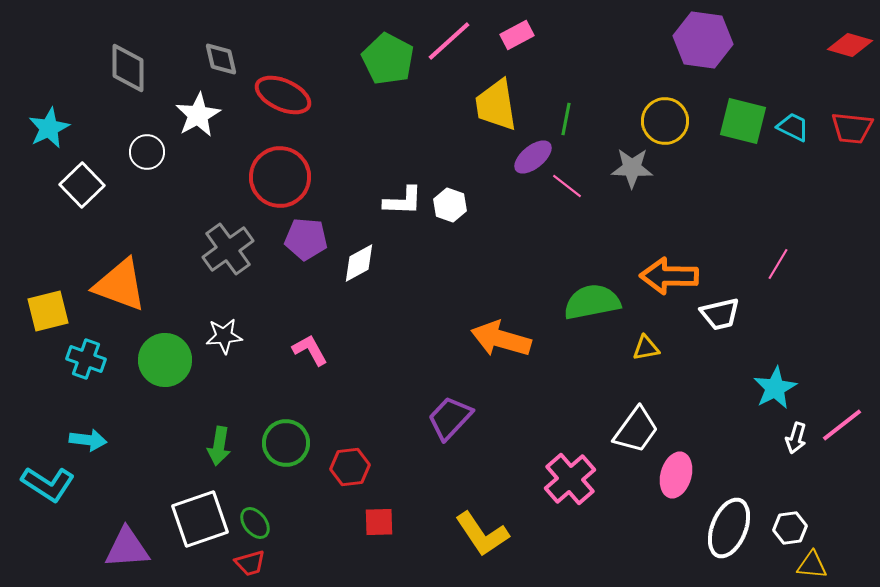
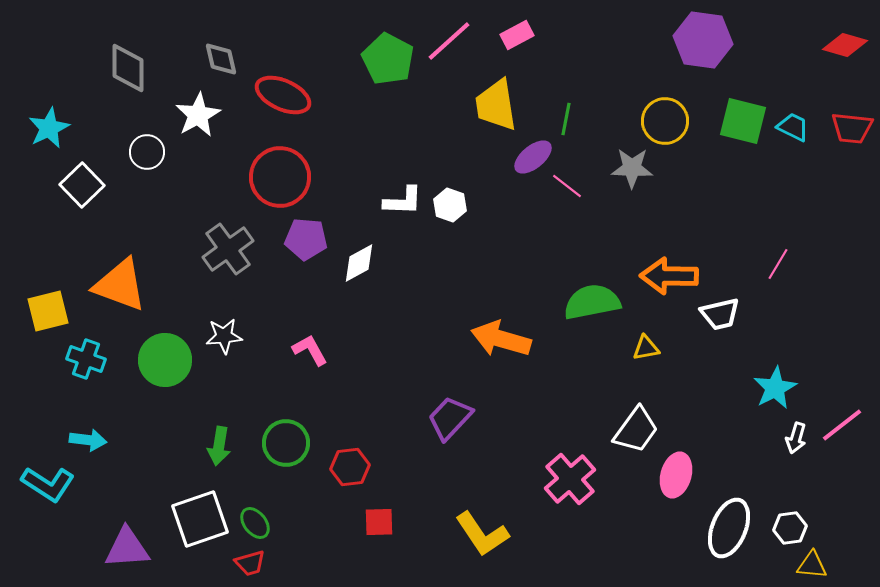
red diamond at (850, 45): moved 5 px left
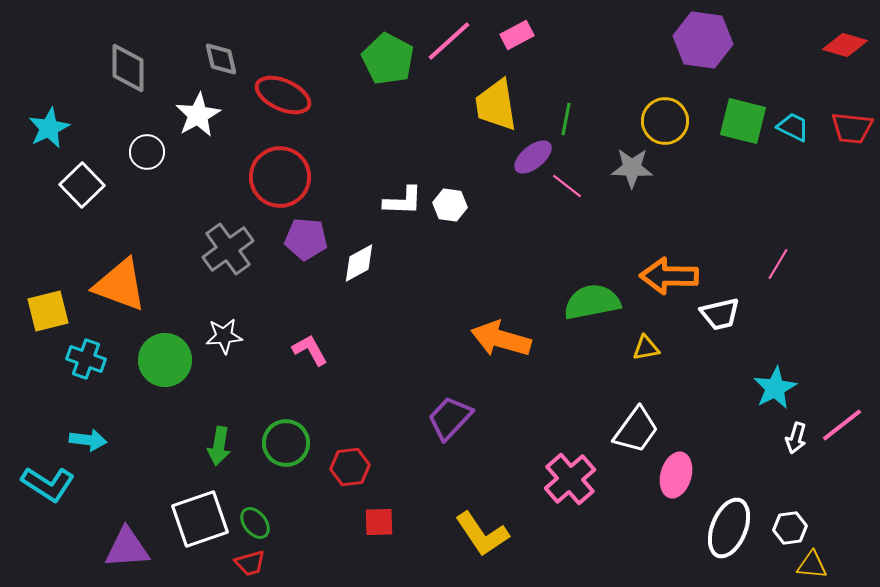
white hexagon at (450, 205): rotated 12 degrees counterclockwise
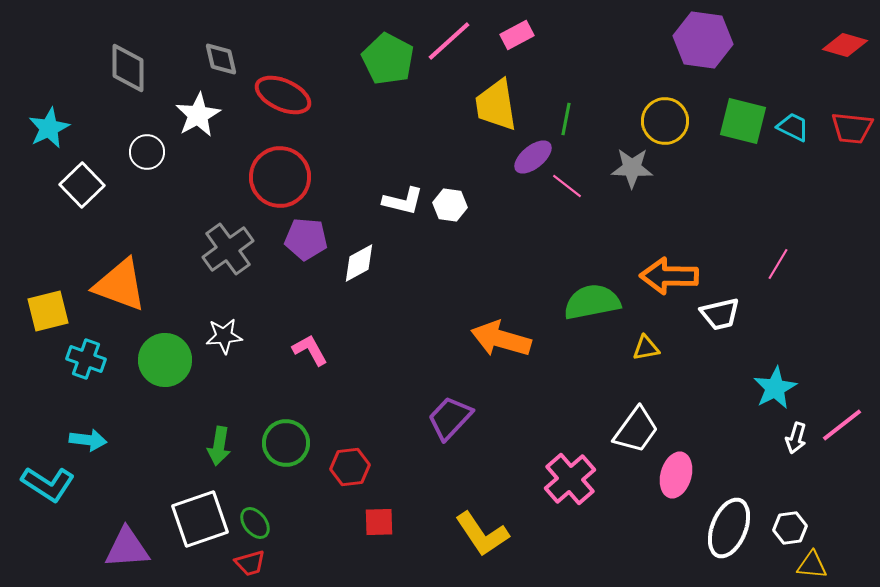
white L-shape at (403, 201): rotated 12 degrees clockwise
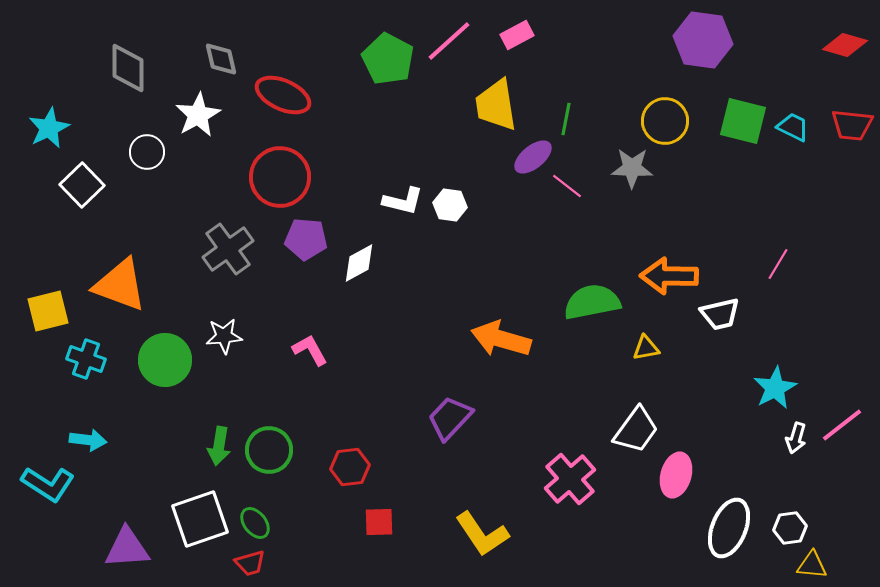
red trapezoid at (852, 128): moved 3 px up
green circle at (286, 443): moved 17 px left, 7 px down
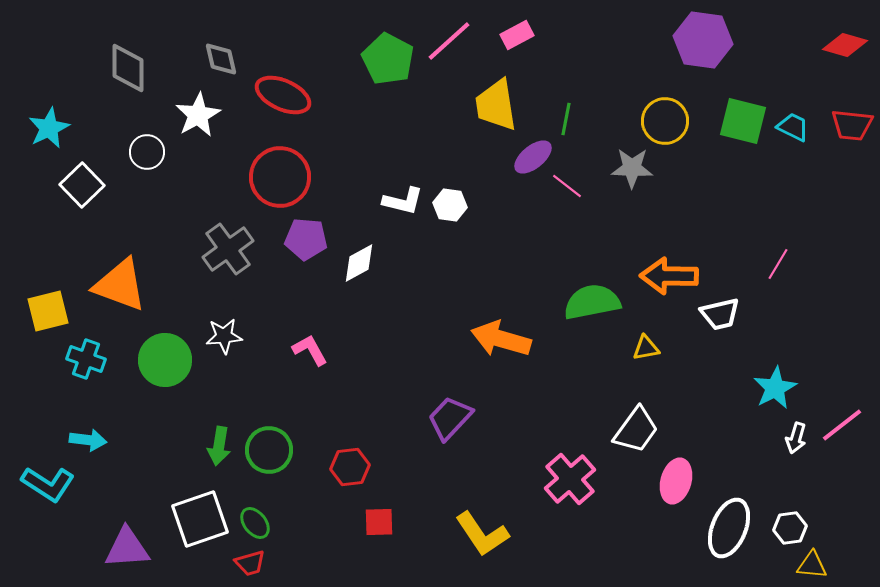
pink ellipse at (676, 475): moved 6 px down
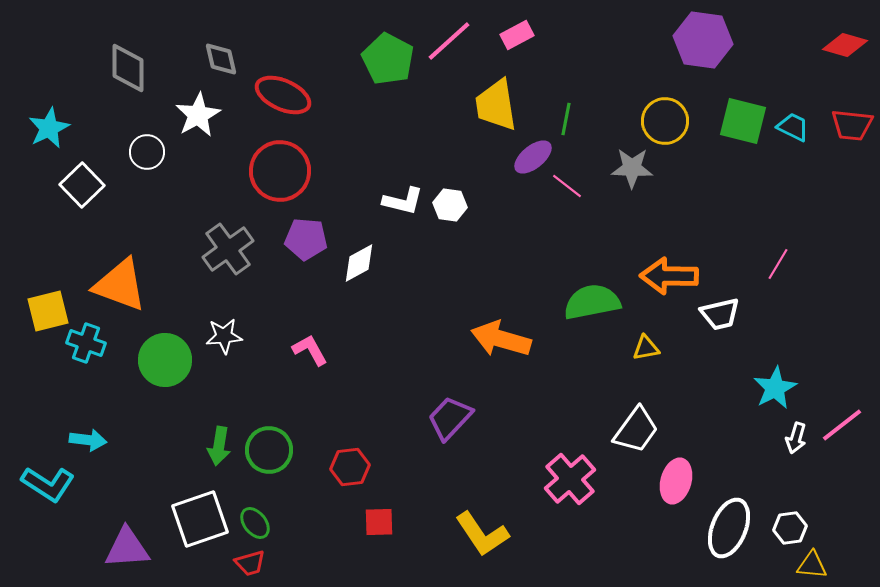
red circle at (280, 177): moved 6 px up
cyan cross at (86, 359): moved 16 px up
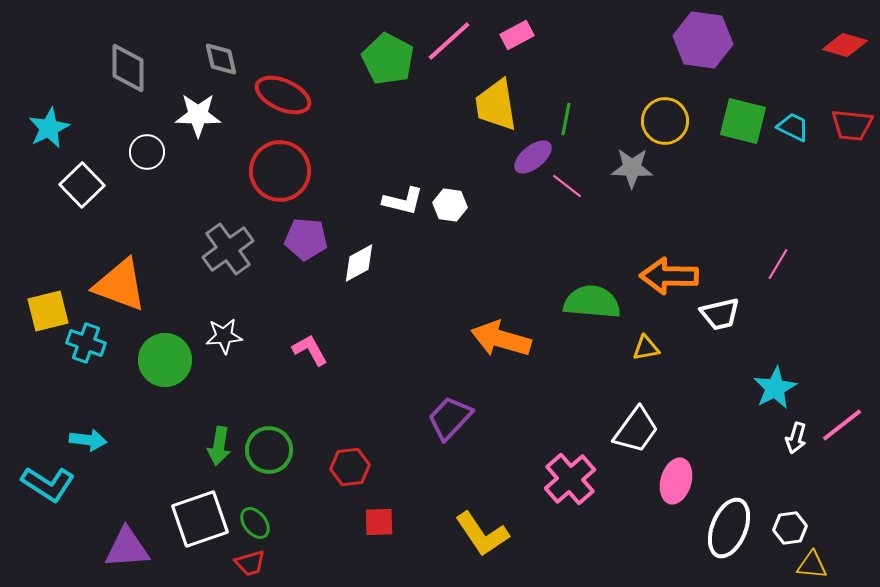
white star at (198, 115): rotated 30 degrees clockwise
green semicircle at (592, 302): rotated 16 degrees clockwise
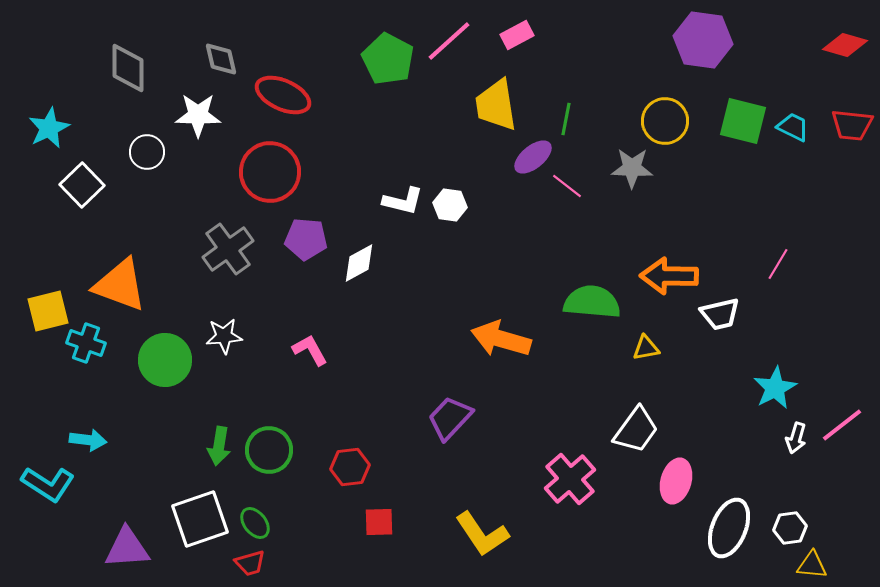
red circle at (280, 171): moved 10 px left, 1 px down
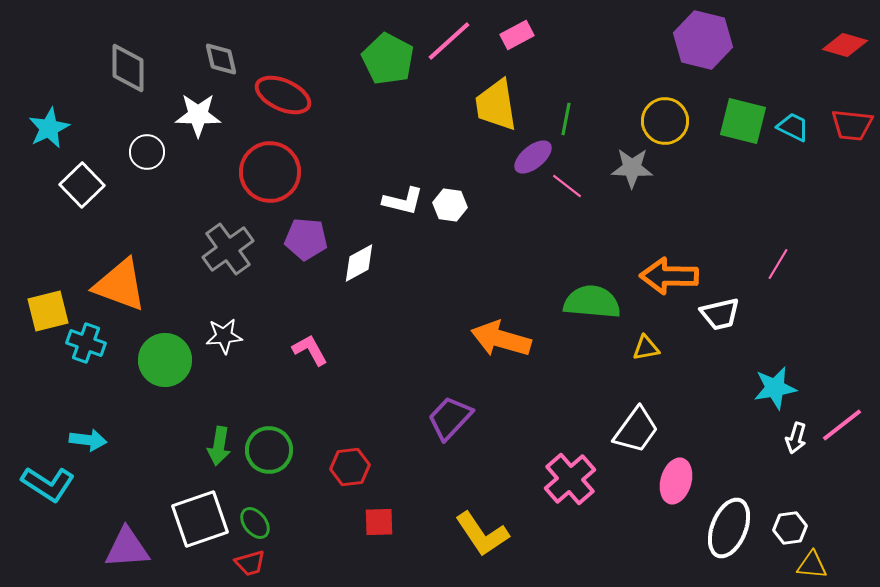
purple hexagon at (703, 40): rotated 6 degrees clockwise
cyan star at (775, 388): rotated 18 degrees clockwise
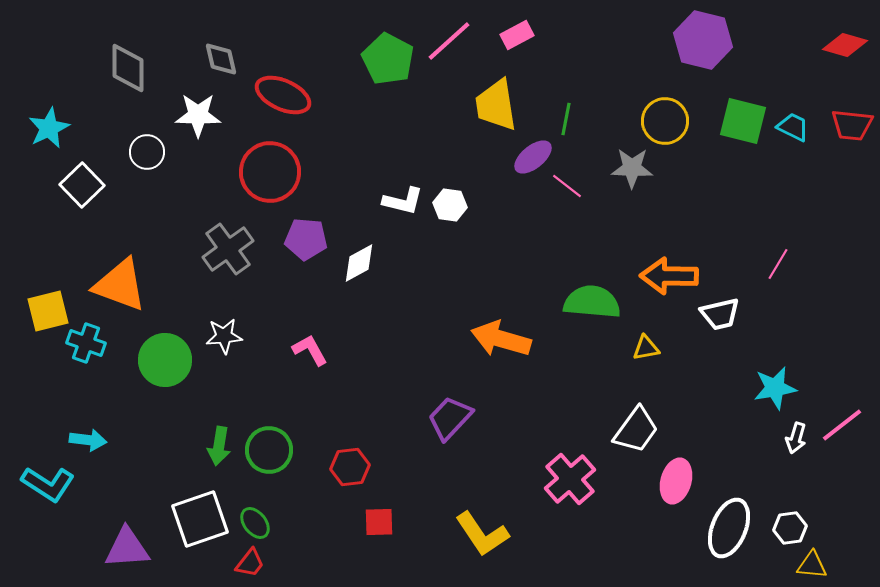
red trapezoid at (250, 563): rotated 36 degrees counterclockwise
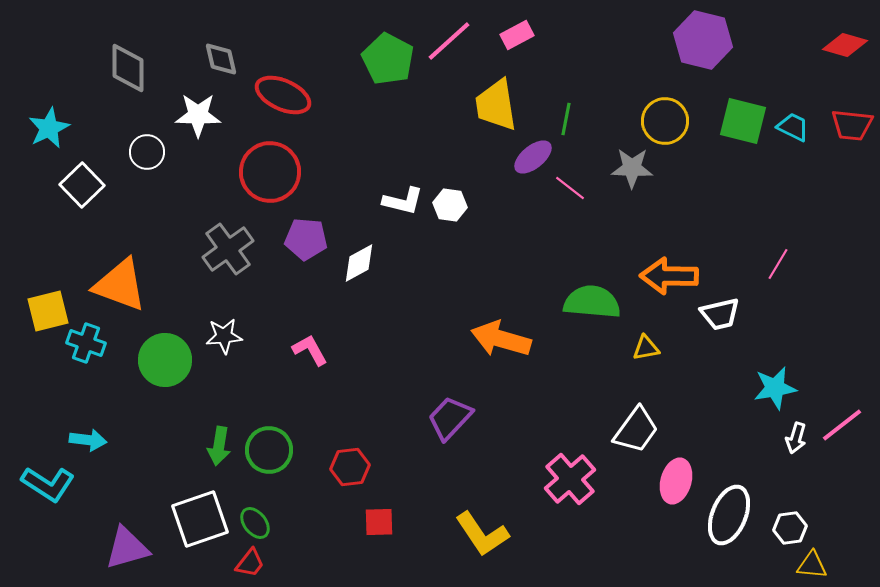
pink line at (567, 186): moved 3 px right, 2 px down
white ellipse at (729, 528): moved 13 px up
purple triangle at (127, 548): rotated 12 degrees counterclockwise
